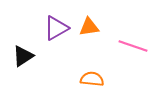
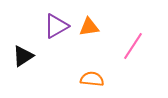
purple triangle: moved 2 px up
pink line: rotated 76 degrees counterclockwise
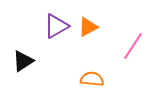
orange triangle: moved 1 px left; rotated 20 degrees counterclockwise
black triangle: moved 5 px down
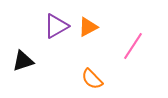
black triangle: rotated 15 degrees clockwise
orange semicircle: rotated 140 degrees counterclockwise
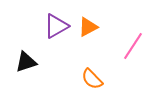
black triangle: moved 3 px right, 1 px down
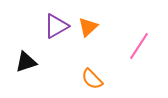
orange triangle: rotated 15 degrees counterclockwise
pink line: moved 6 px right
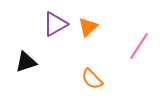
purple triangle: moved 1 px left, 2 px up
